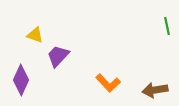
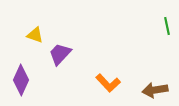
purple trapezoid: moved 2 px right, 2 px up
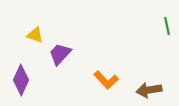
orange L-shape: moved 2 px left, 3 px up
brown arrow: moved 6 px left
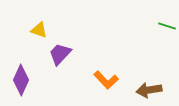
green line: rotated 60 degrees counterclockwise
yellow triangle: moved 4 px right, 5 px up
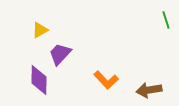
green line: moved 1 px left, 6 px up; rotated 54 degrees clockwise
yellow triangle: moved 1 px right; rotated 48 degrees counterclockwise
purple diamond: moved 18 px right; rotated 24 degrees counterclockwise
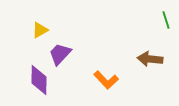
brown arrow: moved 1 px right, 31 px up; rotated 15 degrees clockwise
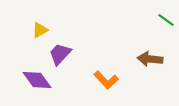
green line: rotated 36 degrees counterclockwise
purple diamond: moved 2 px left; rotated 36 degrees counterclockwise
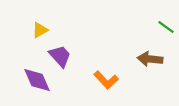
green line: moved 7 px down
purple trapezoid: moved 2 px down; rotated 95 degrees clockwise
purple diamond: rotated 12 degrees clockwise
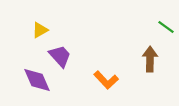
brown arrow: rotated 85 degrees clockwise
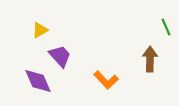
green line: rotated 30 degrees clockwise
purple diamond: moved 1 px right, 1 px down
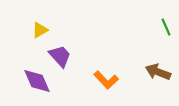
brown arrow: moved 8 px right, 13 px down; rotated 70 degrees counterclockwise
purple diamond: moved 1 px left
